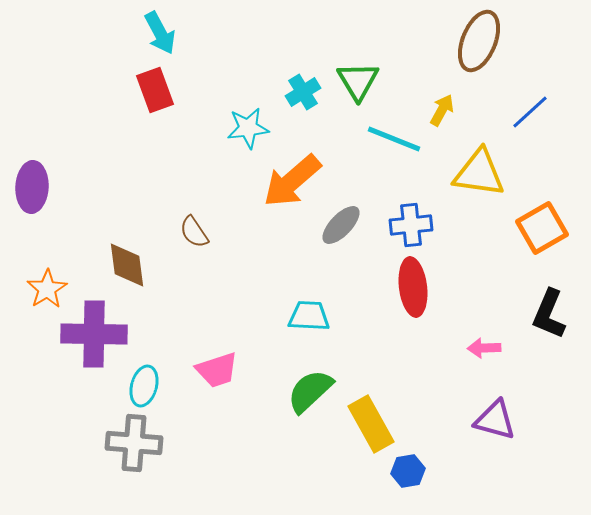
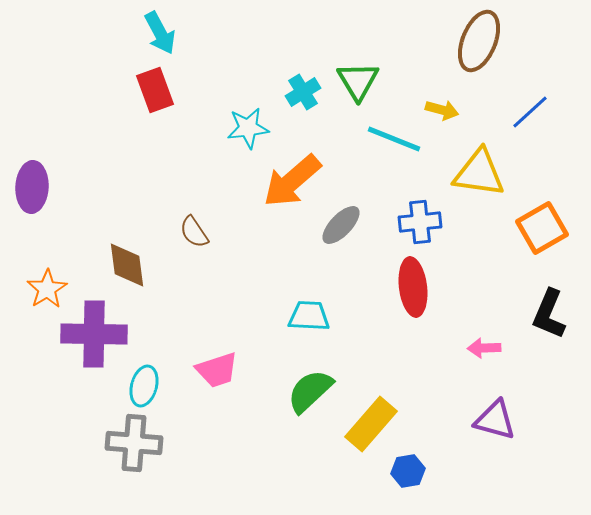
yellow arrow: rotated 76 degrees clockwise
blue cross: moved 9 px right, 3 px up
yellow rectangle: rotated 70 degrees clockwise
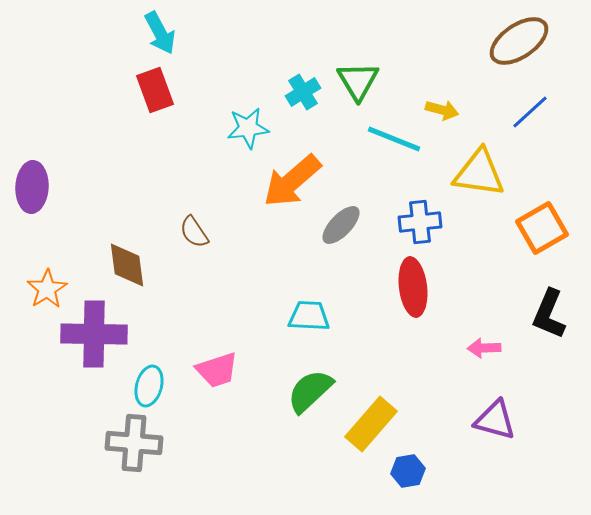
brown ellipse: moved 40 px right; rotated 34 degrees clockwise
cyan ellipse: moved 5 px right
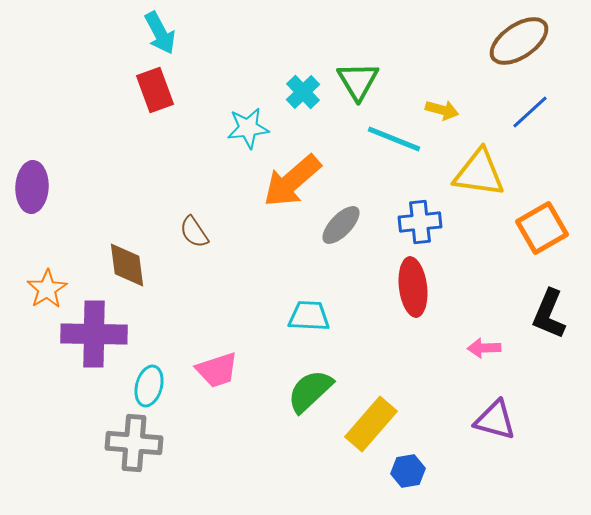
cyan cross: rotated 12 degrees counterclockwise
